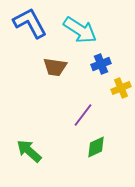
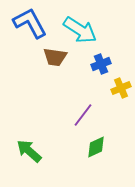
brown trapezoid: moved 10 px up
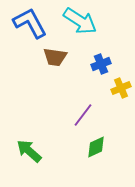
cyan arrow: moved 9 px up
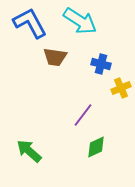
blue cross: rotated 36 degrees clockwise
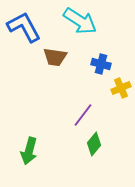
blue L-shape: moved 6 px left, 4 px down
green diamond: moved 2 px left, 3 px up; rotated 25 degrees counterclockwise
green arrow: rotated 116 degrees counterclockwise
